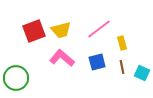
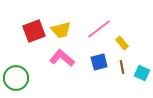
yellow rectangle: rotated 24 degrees counterclockwise
blue square: moved 2 px right
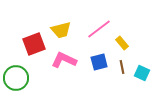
red square: moved 13 px down
pink L-shape: moved 2 px right, 2 px down; rotated 15 degrees counterclockwise
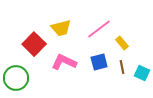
yellow trapezoid: moved 2 px up
red square: rotated 25 degrees counterclockwise
pink L-shape: moved 2 px down
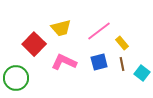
pink line: moved 2 px down
brown line: moved 3 px up
cyan square: rotated 14 degrees clockwise
